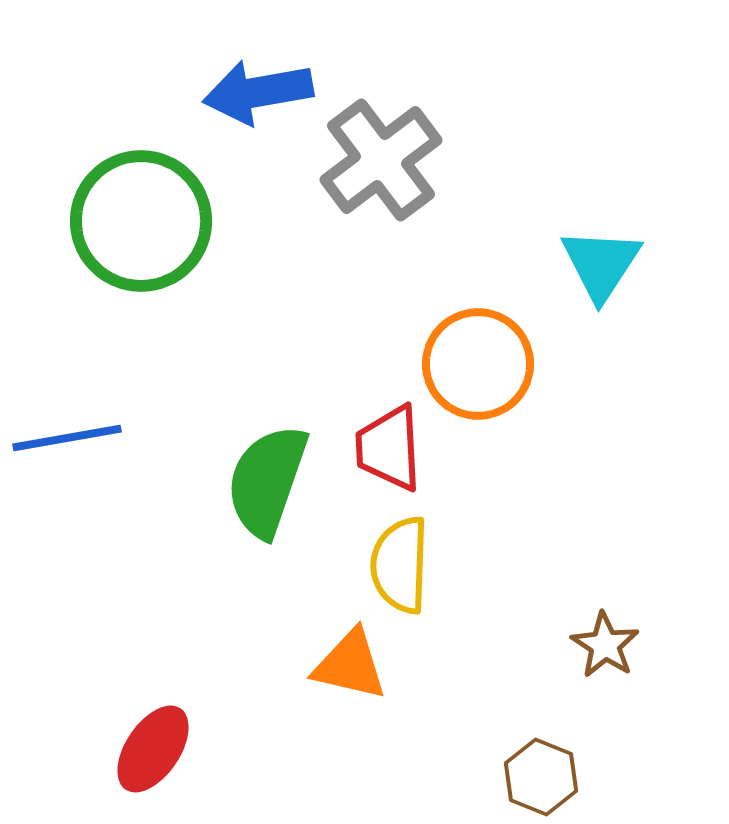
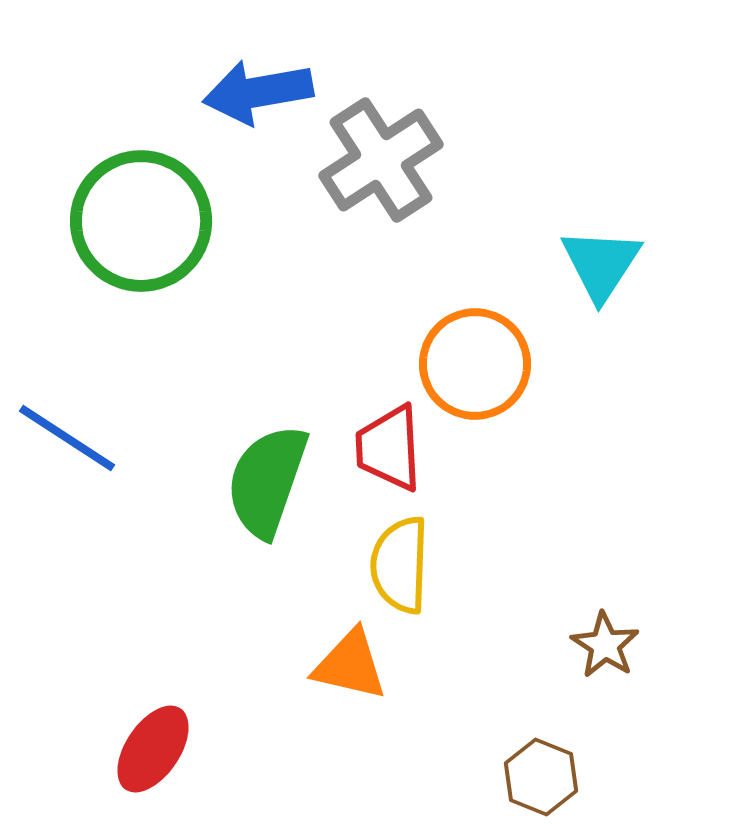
gray cross: rotated 4 degrees clockwise
orange circle: moved 3 px left
blue line: rotated 43 degrees clockwise
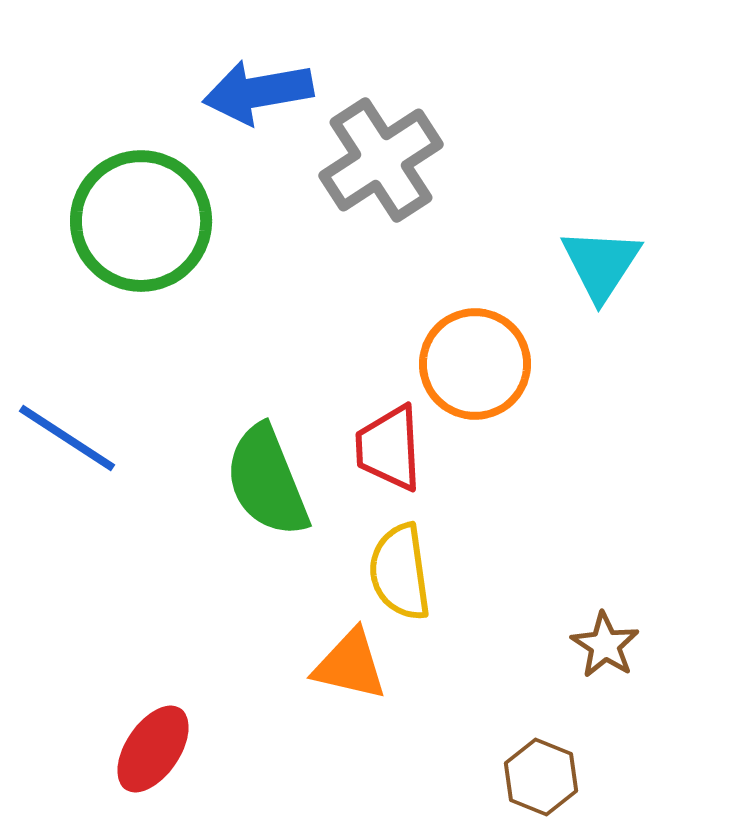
green semicircle: rotated 41 degrees counterclockwise
yellow semicircle: moved 7 px down; rotated 10 degrees counterclockwise
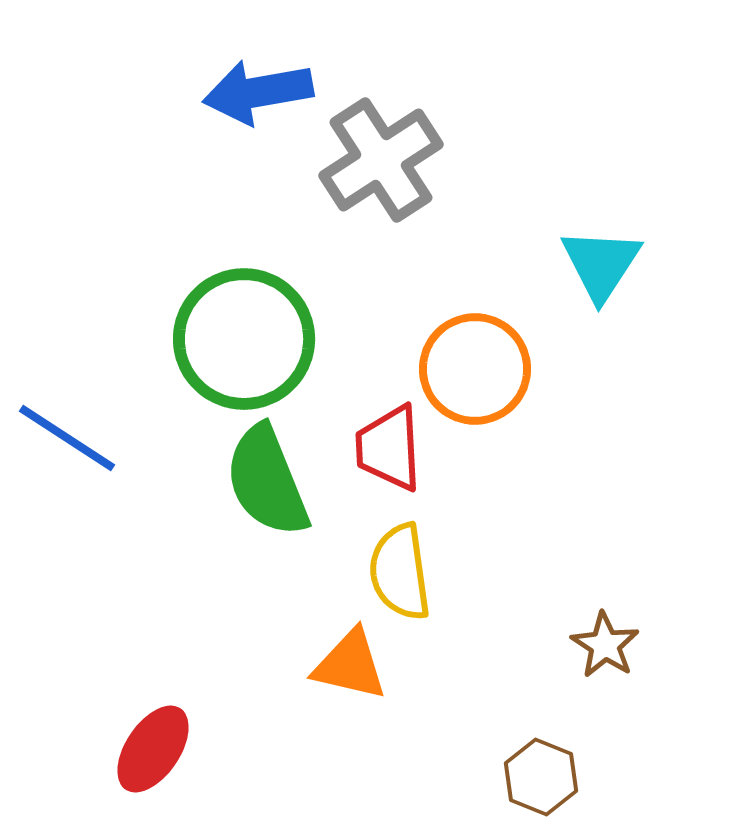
green circle: moved 103 px right, 118 px down
orange circle: moved 5 px down
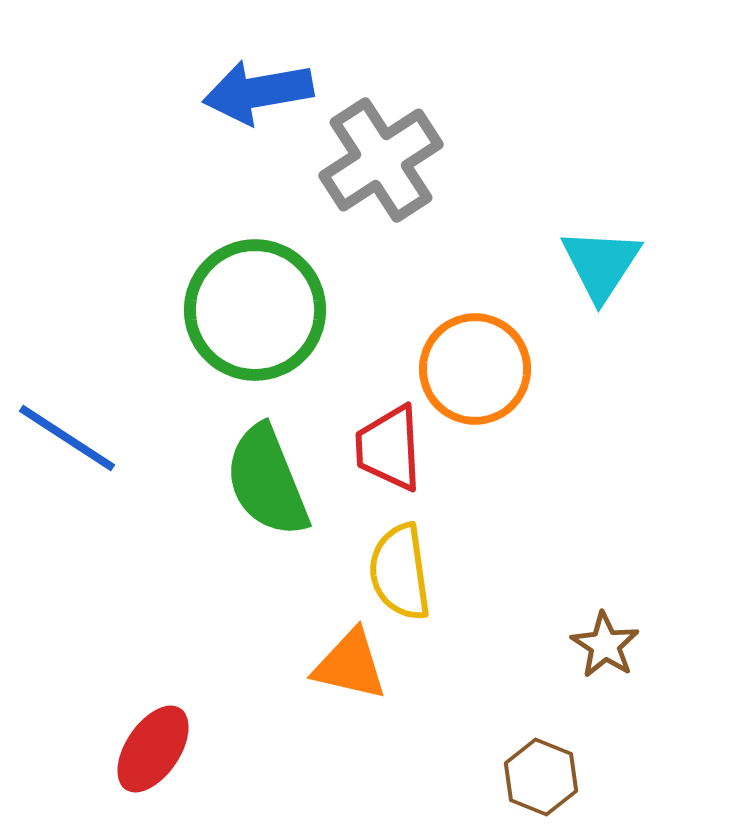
green circle: moved 11 px right, 29 px up
